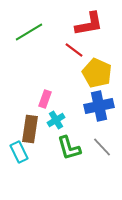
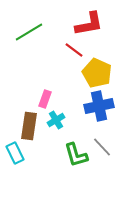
brown rectangle: moved 1 px left, 3 px up
green L-shape: moved 7 px right, 7 px down
cyan rectangle: moved 4 px left, 1 px down
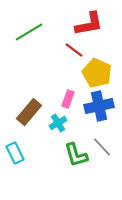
pink rectangle: moved 23 px right
cyan cross: moved 2 px right, 3 px down
brown rectangle: moved 14 px up; rotated 32 degrees clockwise
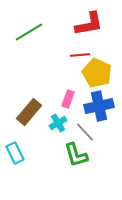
red line: moved 6 px right, 5 px down; rotated 42 degrees counterclockwise
gray line: moved 17 px left, 15 px up
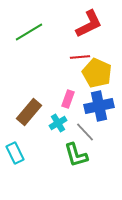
red L-shape: rotated 16 degrees counterclockwise
red line: moved 2 px down
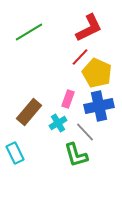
red L-shape: moved 4 px down
red line: rotated 42 degrees counterclockwise
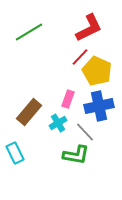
yellow pentagon: moved 2 px up
green L-shape: rotated 64 degrees counterclockwise
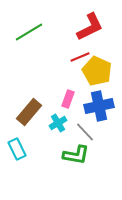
red L-shape: moved 1 px right, 1 px up
red line: rotated 24 degrees clockwise
cyan rectangle: moved 2 px right, 4 px up
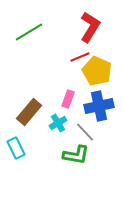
red L-shape: rotated 32 degrees counterclockwise
cyan rectangle: moved 1 px left, 1 px up
